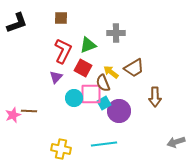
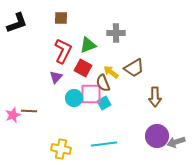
purple circle: moved 38 px right, 25 px down
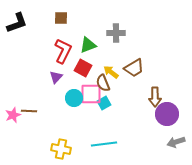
purple circle: moved 10 px right, 22 px up
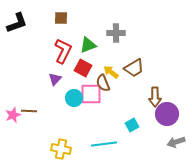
purple triangle: moved 1 px left, 2 px down
cyan square: moved 28 px right, 22 px down
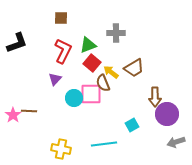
black L-shape: moved 20 px down
red square: moved 9 px right, 5 px up; rotated 12 degrees clockwise
pink star: rotated 14 degrees counterclockwise
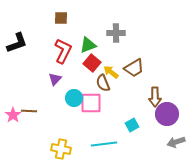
pink square: moved 9 px down
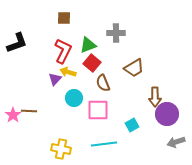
brown square: moved 3 px right
yellow arrow: moved 43 px left; rotated 21 degrees counterclockwise
pink square: moved 7 px right, 7 px down
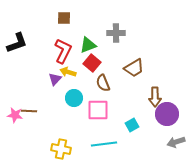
pink star: moved 2 px right; rotated 28 degrees counterclockwise
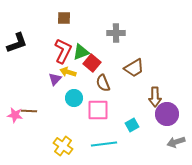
green triangle: moved 7 px left, 7 px down
yellow cross: moved 2 px right, 3 px up; rotated 24 degrees clockwise
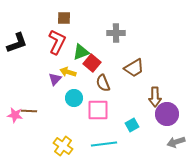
red L-shape: moved 6 px left, 9 px up
